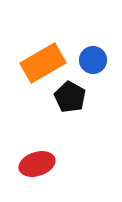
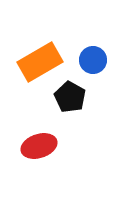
orange rectangle: moved 3 px left, 1 px up
red ellipse: moved 2 px right, 18 px up
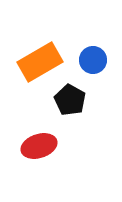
black pentagon: moved 3 px down
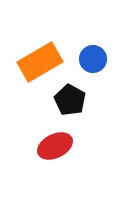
blue circle: moved 1 px up
red ellipse: moved 16 px right; rotated 8 degrees counterclockwise
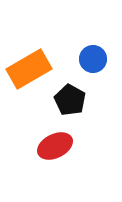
orange rectangle: moved 11 px left, 7 px down
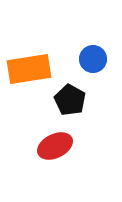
orange rectangle: rotated 21 degrees clockwise
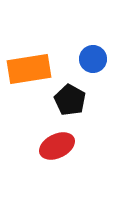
red ellipse: moved 2 px right
